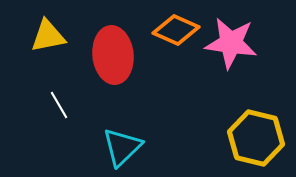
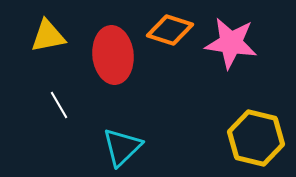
orange diamond: moved 6 px left; rotated 6 degrees counterclockwise
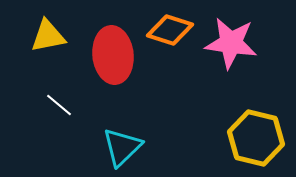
white line: rotated 20 degrees counterclockwise
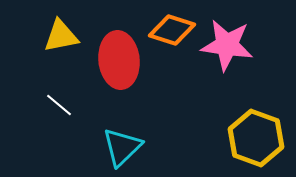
orange diamond: moved 2 px right
yellow triangle: moved 13 px right
pink star: moved 4 px left, 2 px down
red ellipse: moved 6 px right, 5 px down
yellow hexagon: rotated 6 degrees clockwise
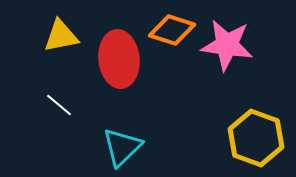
red ellipse: moved 1 px up
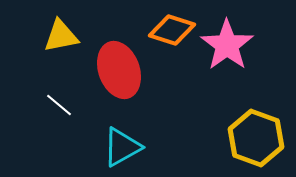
pink star: rotated 28 degrees clockwise
red ellipse: moved 11 px down; rotated 14 degrees counterclockwise
cyan triangle: rotated 15 degrees clockwise
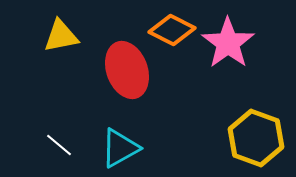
orange diamond: rotated 9 degrees clockwise
pink star: moved 1 px right, 2 px up
red ellipse: moved 8 px right
white line: moved 40 px down
cyan triangle: moved 2 px left, 1 px down
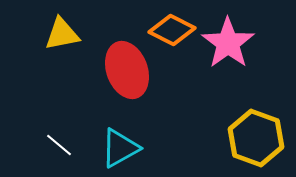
yellow triangle: moved 1 px right, 2 px up
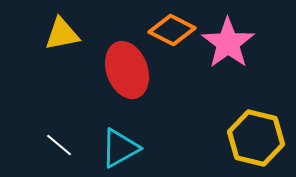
yellow hexagon: rotated 6 degrees counterclockwise
